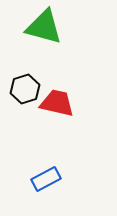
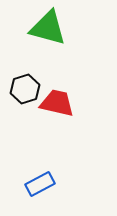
green triangle: moved 4 px right, 1 px down
blue rectangle: moved 6 px left, 5 px down
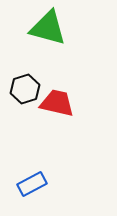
blue rectangle: moved 8 px left
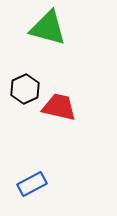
black hexagon: rotated 8 degrees counterclockwise
red trapezoid: moved 2 px right, 4 px down
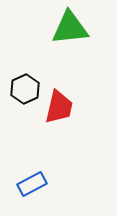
green triangle: moved 22 px right; rotated 21 degrees counterclockwise
red trapezoid: rotated 90 degrees clockwise
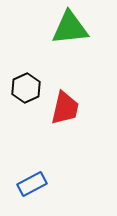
black hexagon: moved 1 px right, 1 px up
red trapezoid: moved 6 px right, 1 px down
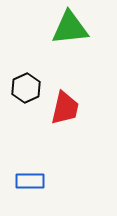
blue rectangle: moved 2 px left, 3 px up; rotated 28 degrees clockwise
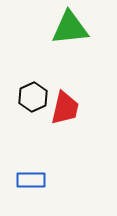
black hexagon: moved 7 px right, 9 px down
blue rectangle: moved 1 px right, 1 px up
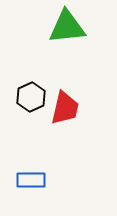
green triangle: moved 3 px left, 1 px up
black hexagon: moved 2 px left
